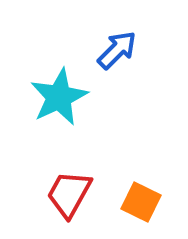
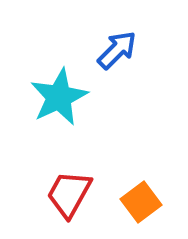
orange square: rotated 27 degrees clockwise
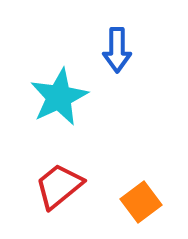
blue arrow: rotated 135 degrees clockwise
red trapezoid: moved 10 px left, 8 px up; rotated 22 degrees clockwise
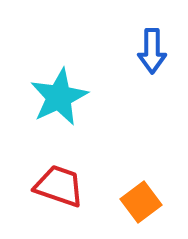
blue arrow: moved 35 px right, 1 px down
red trapezoid: rotated 58 degrees clockwise
